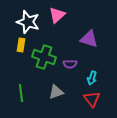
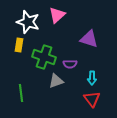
yellow rectangle: moved 2 px left
cyan arrow: rotated 16 degrees counterclockwise
gray triangle: moved 11 px up
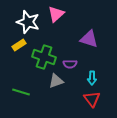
pink triangle: moved 1 px left, 1 px up
yellow rectangle: rotated 48 degrees clockwise
green line: moved 1 px up; rotated 66 degrees counterclockwise
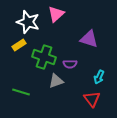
cyan arrow: moved 7 px right, 1 px up; rotated 24 degrees clockwise
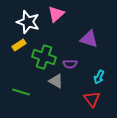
gray triangle: rotated 49 degrees clockwise
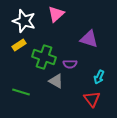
white star: moved 4 px left, 1 px up
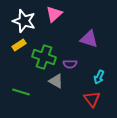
pink triangle: moved 2 px left
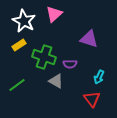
white star: rotated 10 degrees clockwise
green line: moved 4 px left, 7 px up; rotated 54 degrees counterclockwise
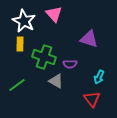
pink triangle: rotated 30 degrees counterclockwise
yellow rectangle: moved 1 px right, 1 px up; rotated 56 degrees counterclockwise
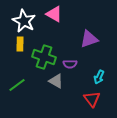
pink triangle: rotated 18 degrees counterclockwise
purple triangle: rotated 36 degrees counterclockwise
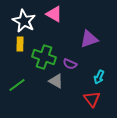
purple semicircle: rotated 24 degrees clockwise
